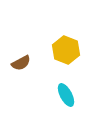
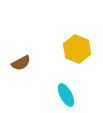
yellow hexagon: moved 11 px right, 1 px up
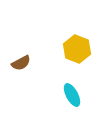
cyan ellipse: moved 6 px right
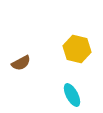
yellow hexagon: rotated 8 degrees counterclockwise
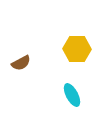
yellow hexagon: rotated 12 degrees counterclockwise
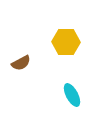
yellow hexagon: moved 11 px left, 7 px up
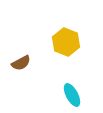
yellow hexagon: rotated 20 degrees clockwise
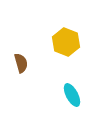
brown semicircle: rotated 78 degrees counterclockwise
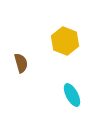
yellow hexagon: moved 1 px left, 1 px up
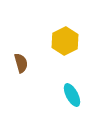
yellow hexagon: rotated 12 degrees clockwise
